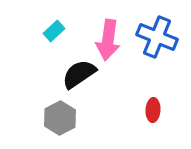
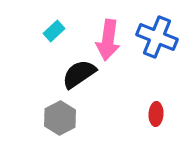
red ellipse: moved 3 px right, 4 px down
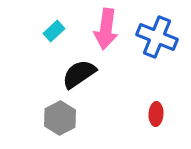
pink arrow: moved 2 px left, 11 px up
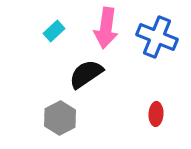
pink arrow: moved 1 px up
black semicircle: moved 7 px right
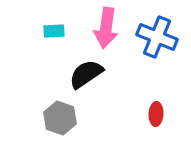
cyan rectangle: rotated 40 degrees clockwise
gray hexagon: rotated 12 degrees counterclockwise
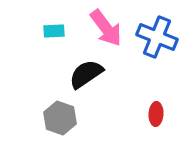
pink arrow: rotated 45 degrees counterclockwise
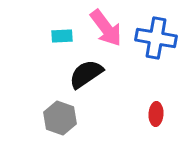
cyan rectangle: moved 8 px right, 5 px down
blue cross: moved 1 px left, 1 px down; rotated 12 degrees counterclockwise
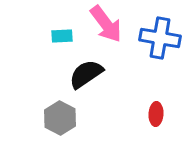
pink arrow: moved 4 px up
blue cross: moved 4 px right
gray hexagon: rotated 8 degrees clockwise
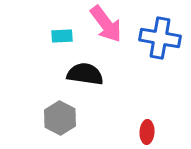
black semicircle: moved 1 px left; rotated 42 degrees clockwise
red ellipse: moved 9 px left, 18 px down
